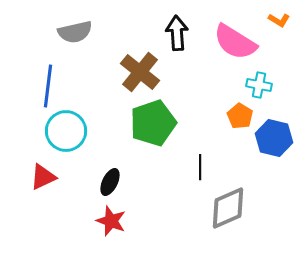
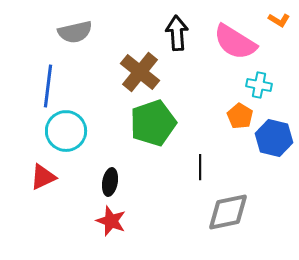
black ellipse: rotated 16 degrees counterclockwise
gray diamond: moved 4 px down; rotated 12 degrees clockwise
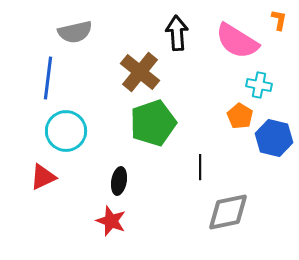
orange L-shape: rotated 110 degrees counterclockwise
pink semicircle: moved 2 px right, 1 px up
blue line: moved 8 px up
black ellipse: moved 9 px right, 1 px up
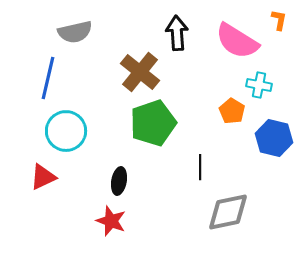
blue line: rotated 6 degrees clockwise
orange pentagon: moved 8 px left, 5 px up
